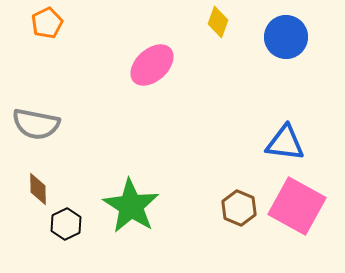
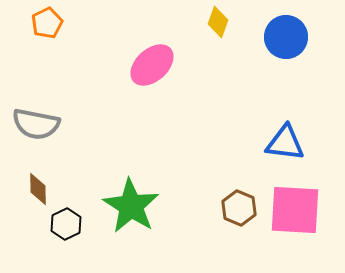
pink square: moved 2 px left, 4 px down; rotated 26 degrees counterclockwise
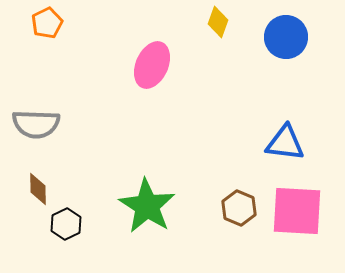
pink ellipse: rotated 24 degrees counterclockwise
gray semicircle: rotated 9 degrees counterclockwise
green star: moved 16 px right
pink square: moved 2 px right, 1 px down
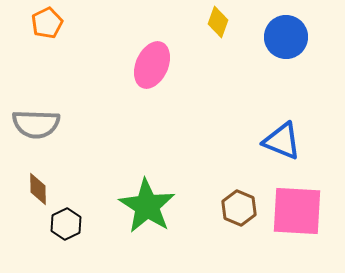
blue triangle: moved 3 px left, 2 px up; rotated 15 degrees clockwise
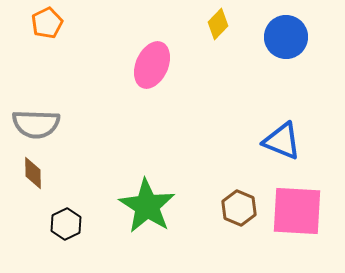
yellow diamond: moved 2 px down; rotated 24 degrees clockwise
brown diamond: moved 5 px left, 16 px up
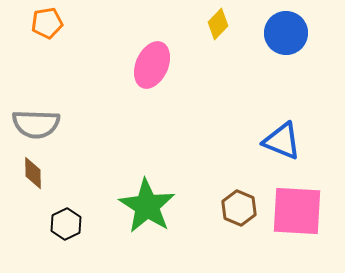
orange pentagon: rotated 16 degrees clockwise
blue circle: moved 4 px up
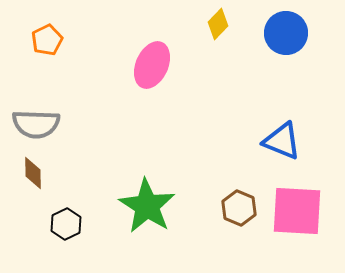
orange pentagon: moved 17 px down; rotated 16 degrees counterclockwise
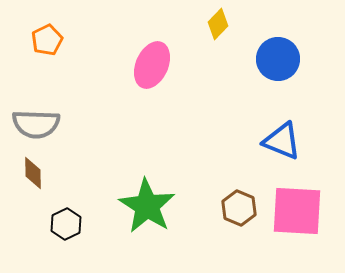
blue circle: moved 8 px left, 26 px down
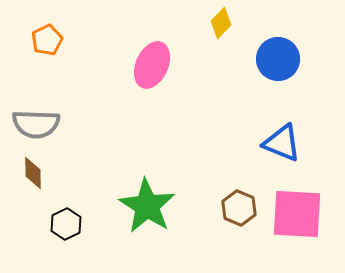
yellow diamond: moved 3 px right, 1 px up
blue triangle: moved 2 px down
pink square: moved 3 px down
